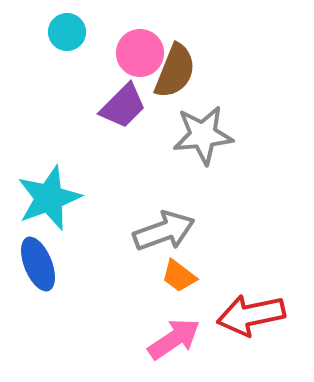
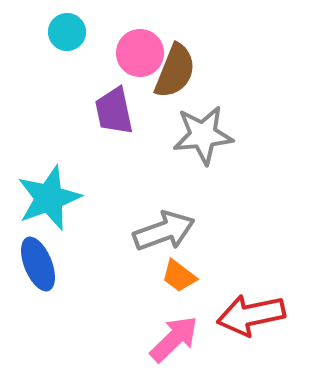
purple trapezoid: moved 9 px left, 5 px down; rotated 123 degrees clockwise
pink arrow: rotated 10 degrees counterclockwise
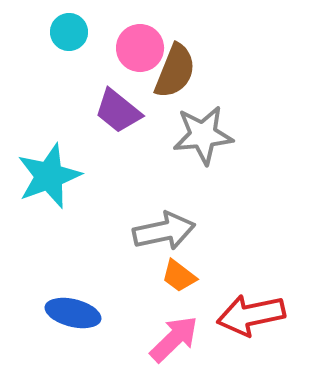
cyan circle: moved 2 px right
pink circle: moved 5 px up
purple trapezoid: moved 4 px right; rotated 39 degrees counterclockwise
cyan star: moved 22 px up
gray arrow: rotated 8 degrees clockwise
blue ellipse: moved 35 px right, 49 px down; rotated 54 degrees counterclockwise
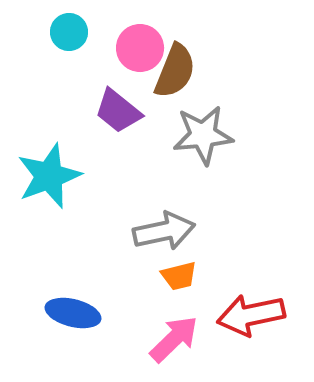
orange trapezoid: rotated 51 degrees counterclockwise
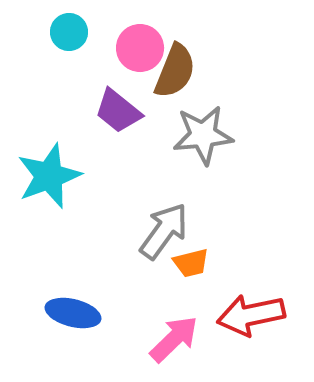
gray arrow: rotated 42 degrees counterclockwise
orange trapezoid: moved 12 px right, 13 px up
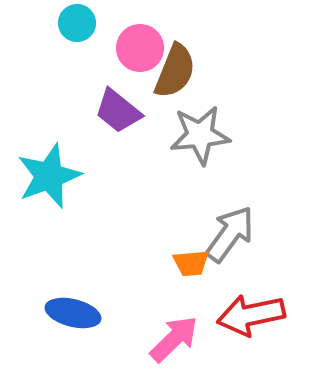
cyan circle: moved 8 px right, 9 px up
gray star: moved 3 px left
gray arrow: moved 66 px right, 3 px down
orange trapezoid: rotated 9 degrees clockwise
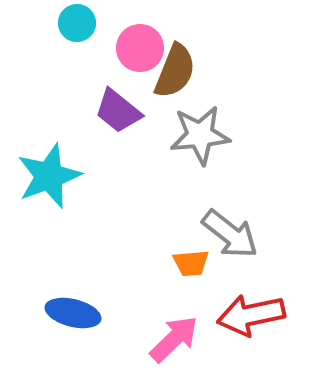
gray arrow: rotated 92 degrees clockwise
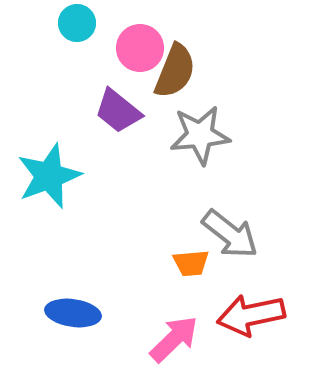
blue ellipse: rotated 6 degrees counterclockwise
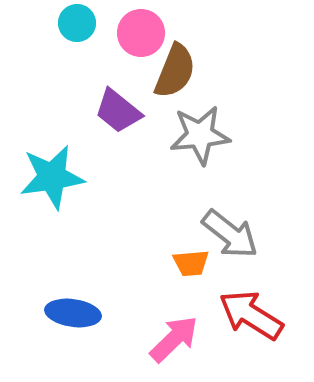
pink circle: moved 1 px right, 15 px up
cyan star: moved 3 px right, 1 px down; rotated 12 degrees clockwise
red arrow: rotated 44 degrees clockwise
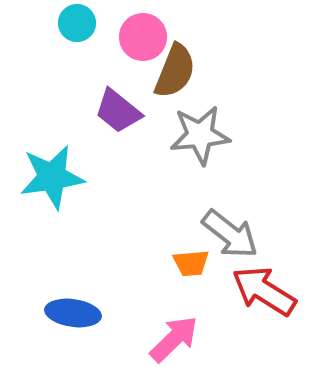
pink circle: moved 2 px right, 4 px down
red arrow: moved 13 px right, 24 px up
